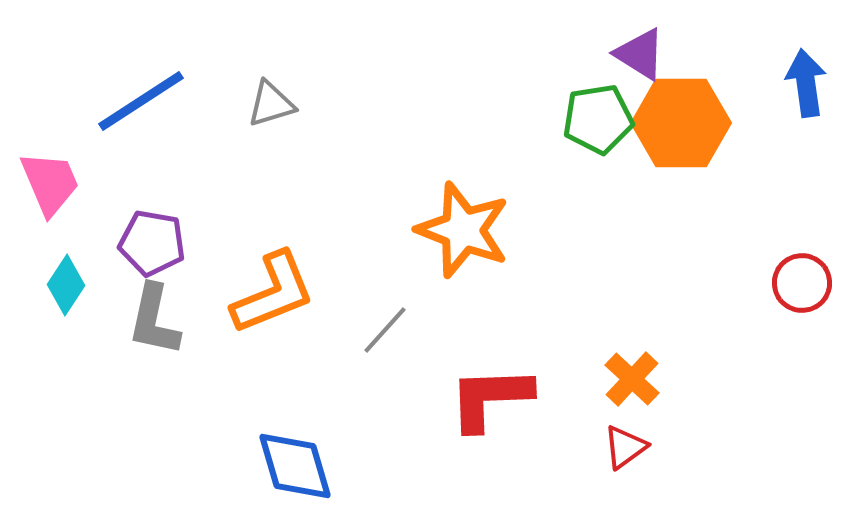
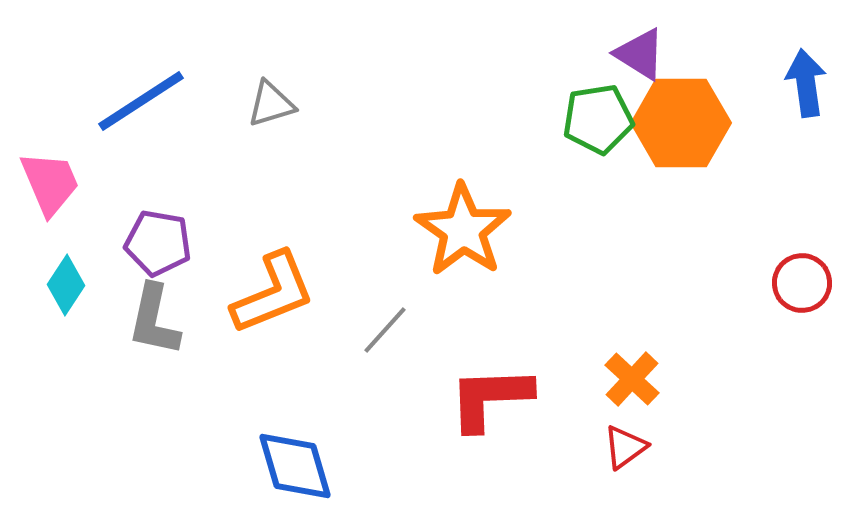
orange star: rotated 14 degrees clockwise
purple pentagon: moved 6 px right
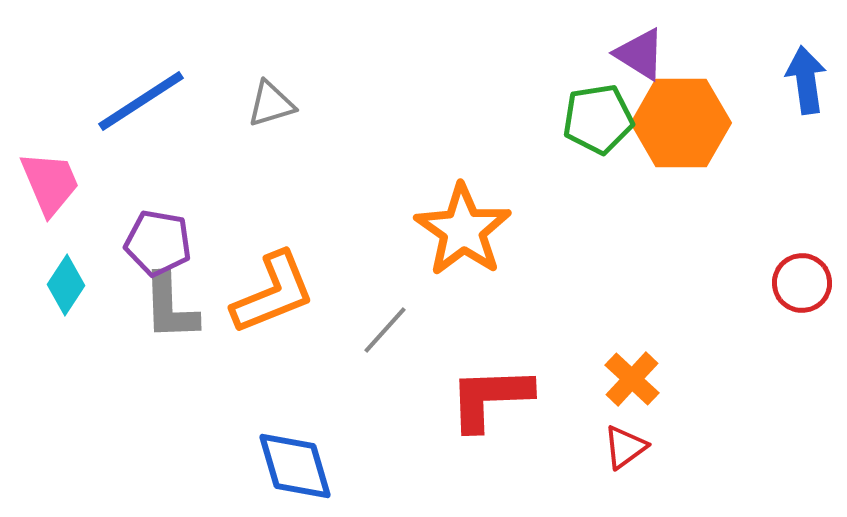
blue arrow: moved 3 px up
gray L-shape: moved 16 px right, 13 px up; rotated 14 degrees counterclockwise
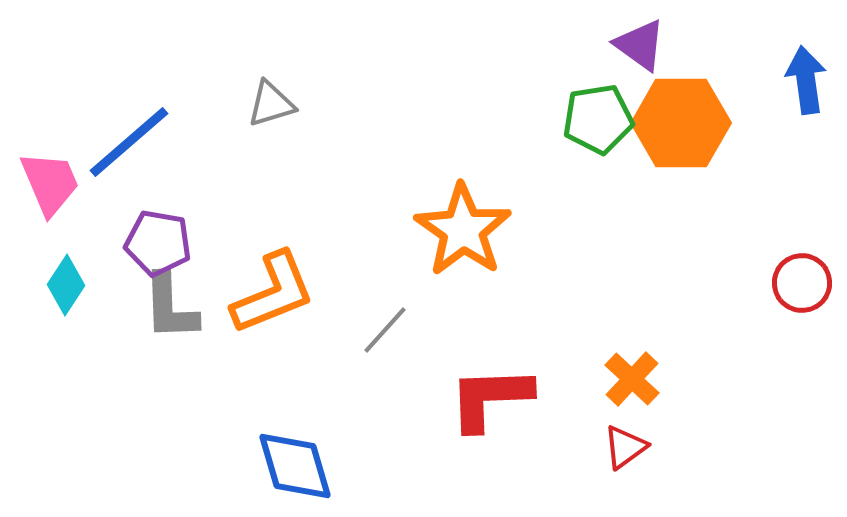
purple triangle: moved 9 px up; rotated 4 degrees clockwise
blue line: moved 12 px left, 41 px down; rotated 8 degrees counterclockwise
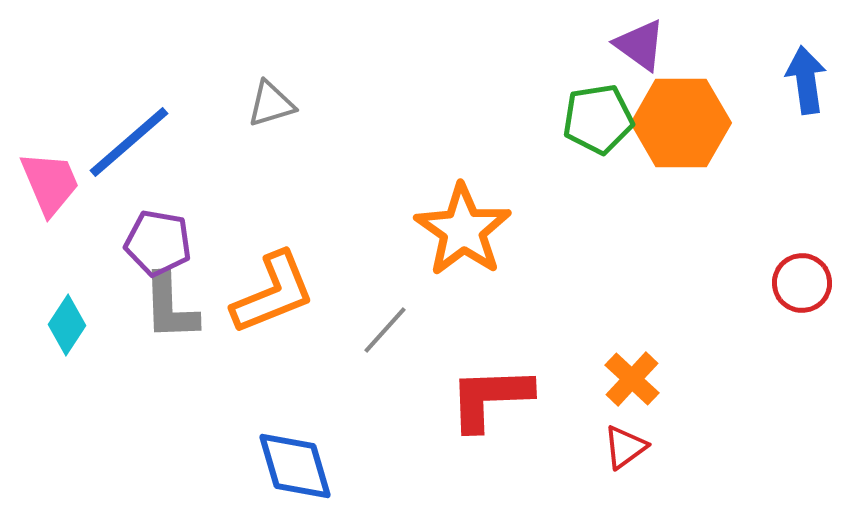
cyan diamond: moved 1 px right, 40 px down
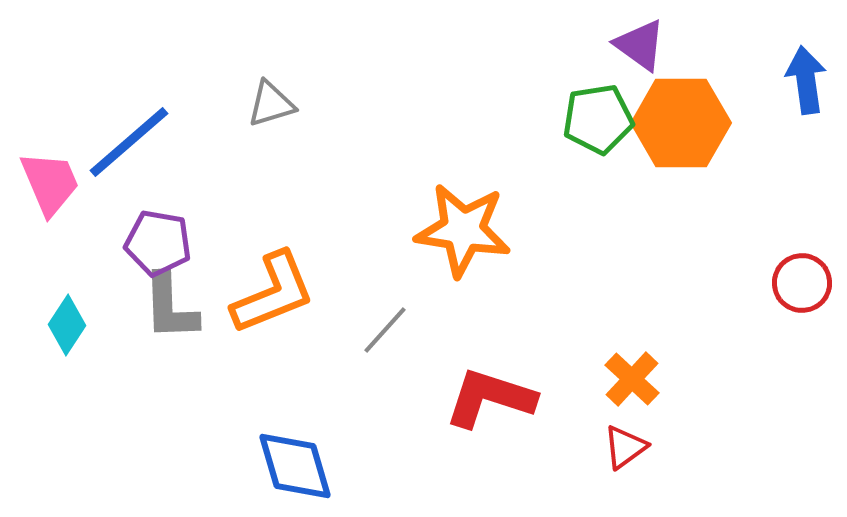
orange star: rotated 26 degrees counterclockwise
red L-shape: rotated 20 degrees clockwise
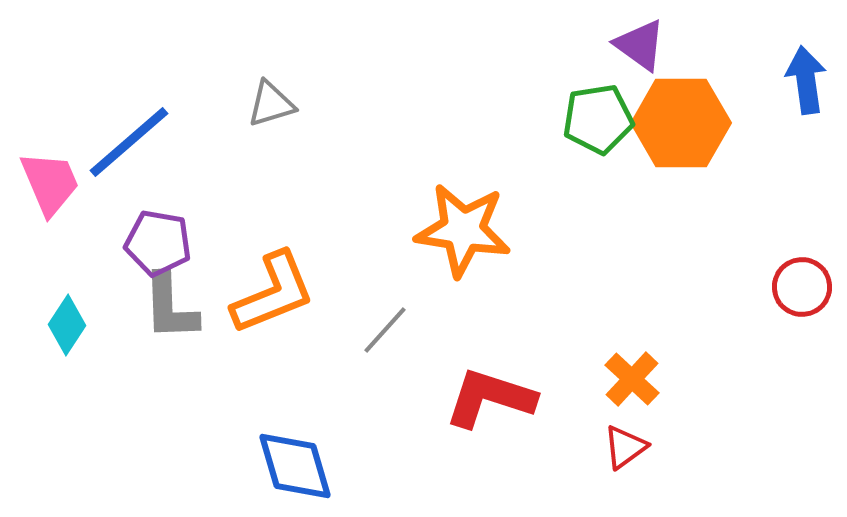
red circle: moved 4 px down
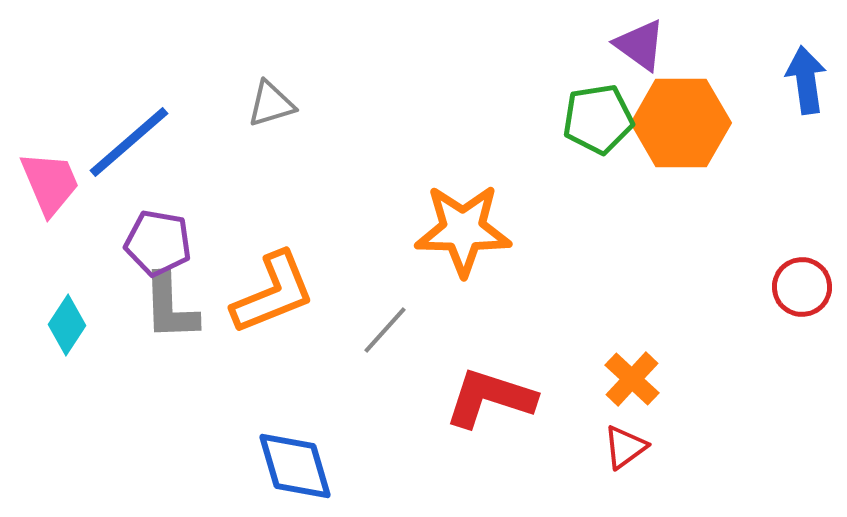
orange star: rotated 8 degrees counterclockwise
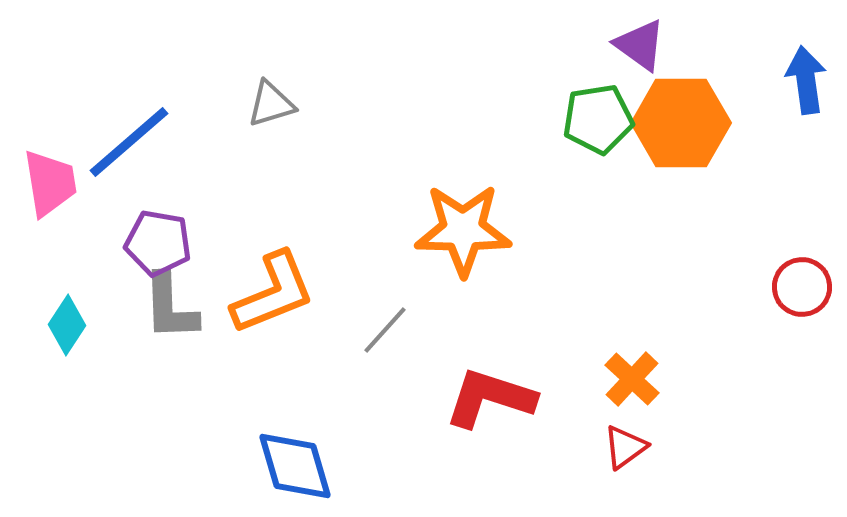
pink trapezoid: rotated 14 degrees clockwise
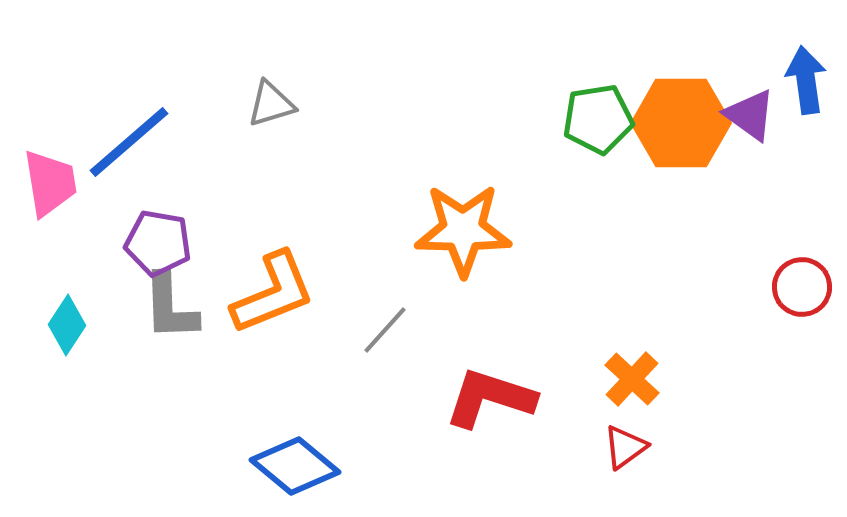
purple triangle: moved 110 px right, 70 px down
blue diamond: rotated 34 degrees counterclockwise
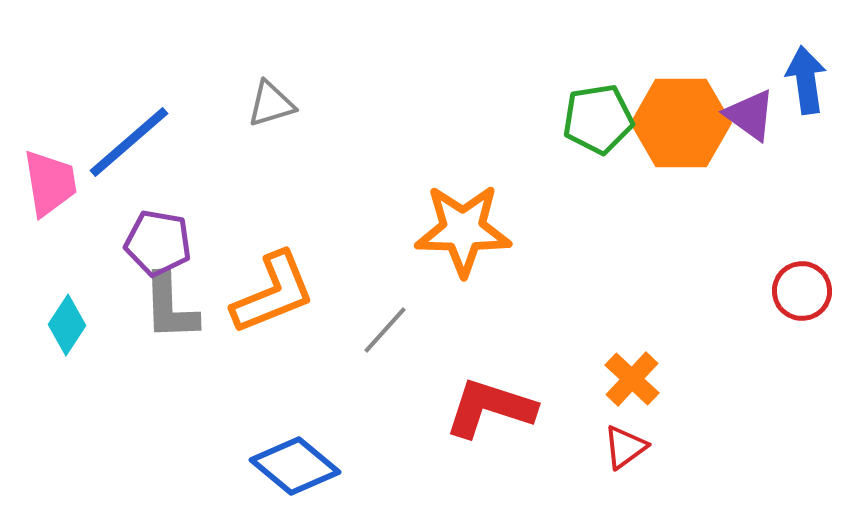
red circle: moved 4 px down
red L-shape: moved 10 px down
